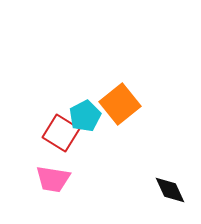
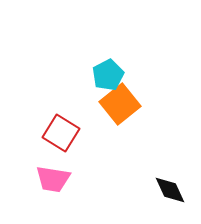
cyan pentagon: moved 23 px right, 41 px up
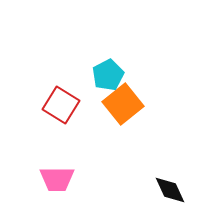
orange square: moved 3 px right
red square: moved 28 px up
pink trapezoid: moved 4 px right; rotated 9 degrees counterclockwise
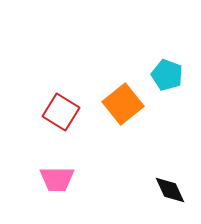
cyan pentagon: moved 59 px right; rotated 24 degrees counterclockwise
red square: moved 7 px down
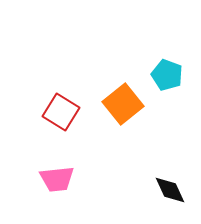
pink trapezoid: rotated 6 degrees counterclockwise
